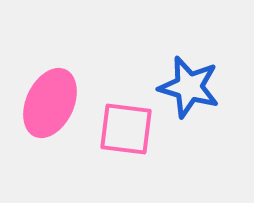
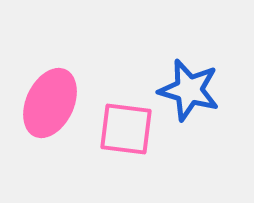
blue star: moved 3 px down
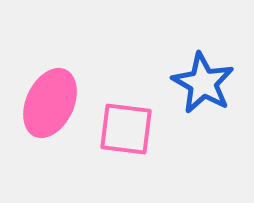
blue star: moved 14 px right, 7 px up; rotated 14 degrees clockwise
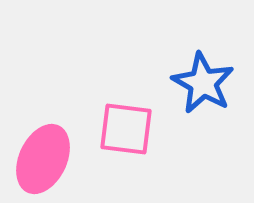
pink ellipse: moved 7 px left, 56 px down
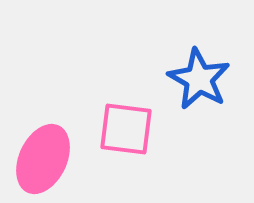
blue star: moved 4 px left, 4 px up
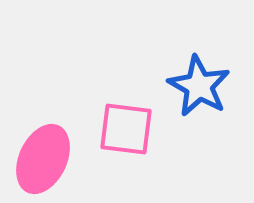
blue star: moved 7 px down
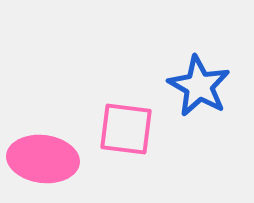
pink ellipse: rotated 72 degrees clockwise
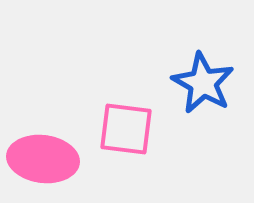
blue star: moved 4 px right, 3 px up
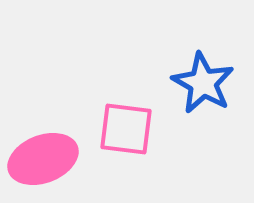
pink ellipse: rotated 28 degrees counterclockwise
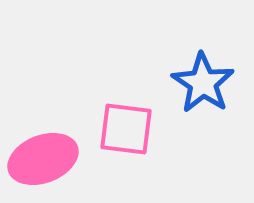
blue star: rotated 4 degrees clockwise
